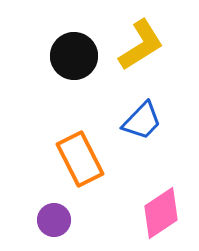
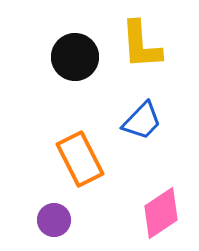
yellow L-shape: rotated 118 degrees clockwise
black circle: moved 1 px right, 1 px down
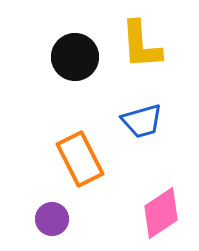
blue trapezoid: rotated 30 degrees clockwise
purple circle: moved 2 px left, 1 px up
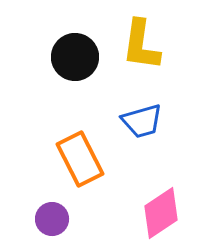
yellow L-shape: rotated 12 degrees clockwise
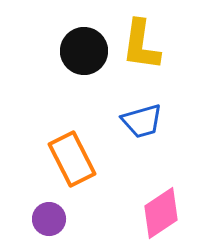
black circle: moved 9 px right, 6 px up
orange rectangle: moved 8 px left
purple circle: moved 3 px left
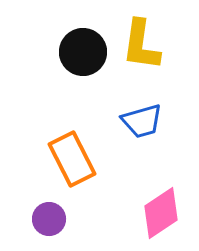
black circle: moved 1 px left, 1 px down
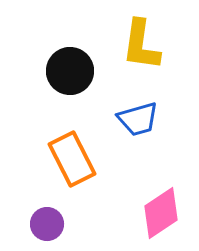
black circle: moved 13 px left, 19 px down
blue trapezoid: moved 4 px left, 2 px up
purple circle: moved 2 px left, 5 px down
